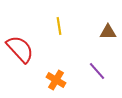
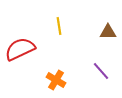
red semicircle: rotated 72 degrees counterclockwise
purple line: moved 4 px right
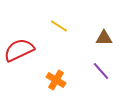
yellow line: rotated 48 degrees counterclockwise
brown triangle: moved 4 px left, 6 px down
red semicircle: moved 1 px left, 1 px down
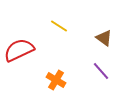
brown triangle: rotated 36 degrees clockwise
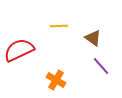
yellow line: rotated 36 degrees counterclockwise
brown triangle: moved 11 px left
purple line: moved 5 px up
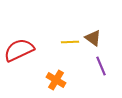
yellow line: moved 11 px right, 16 px down
purple line: rotated 18 degrees clockwise
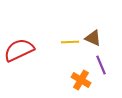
brown triangle: rotated 12 degrees counterclockwise
purple line: moved 1 px up
orange cross: moved 25 px right
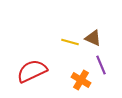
yellow line: rotated 18 degrees clockwise
red semicircle: moved 13 px right, 21 px down
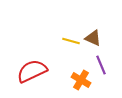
yellow line: moved 1 px right, 1 px up
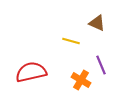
brown triangle: moved 4 px right, 15 px up
red semicircle: moved 1 px left, 1 px down; rotated 12 degrees clockwise
